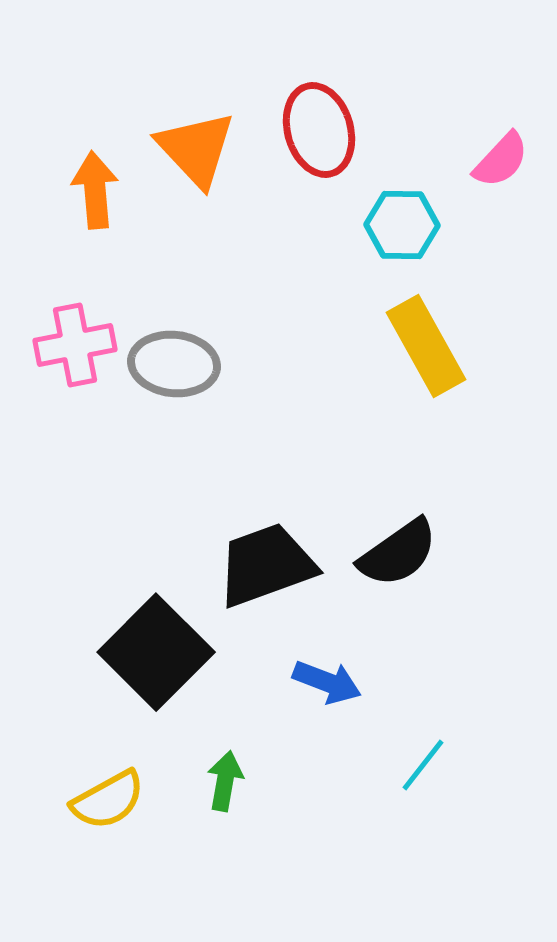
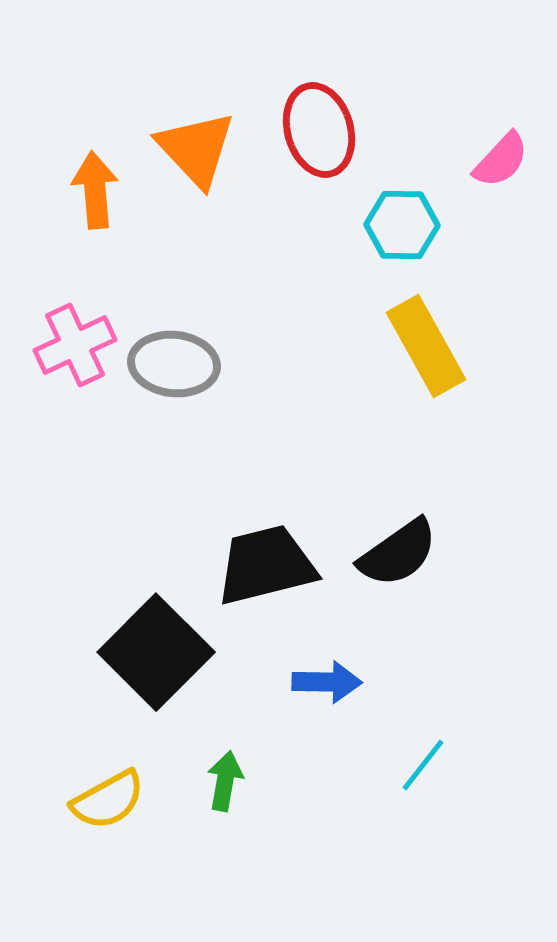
pink cross: rotated 14 degrees counterclockwise
black trapezoid: rotated 6 degrees clockwise
blue arrow: rotated 20 degrees counterclockwise
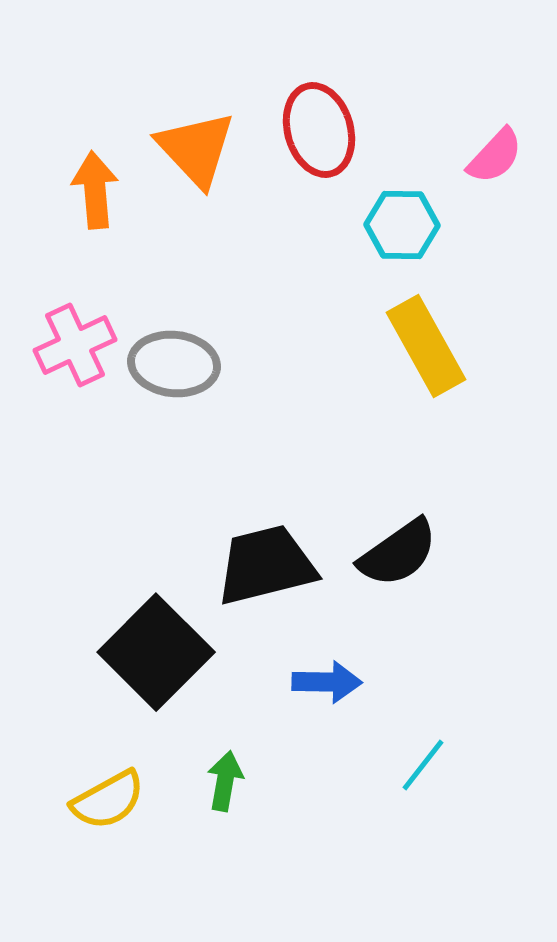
pink semicircle: moved 6 px left, 4 px up
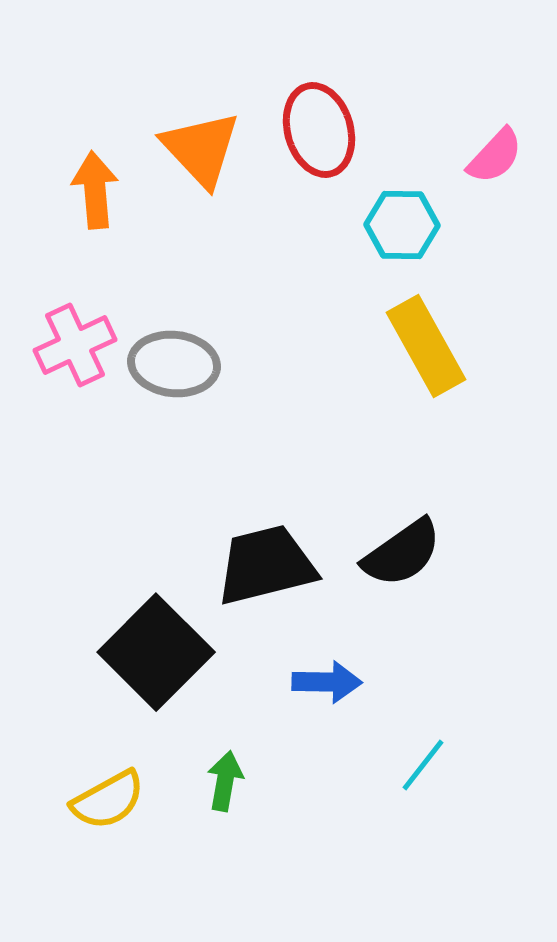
orange triangle: moved 5 px right
black semicircle: moved 4 px right
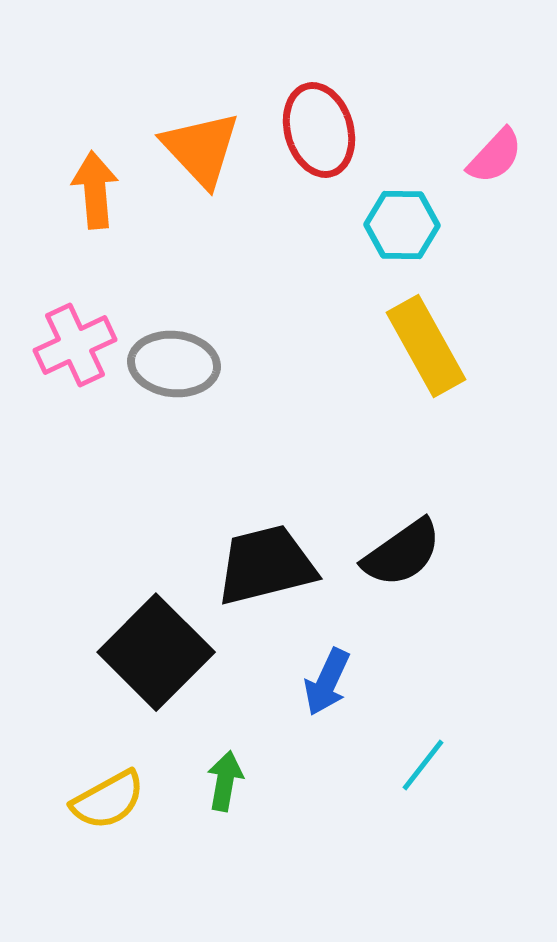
blue arrow: rotated 114 degrees clockwise
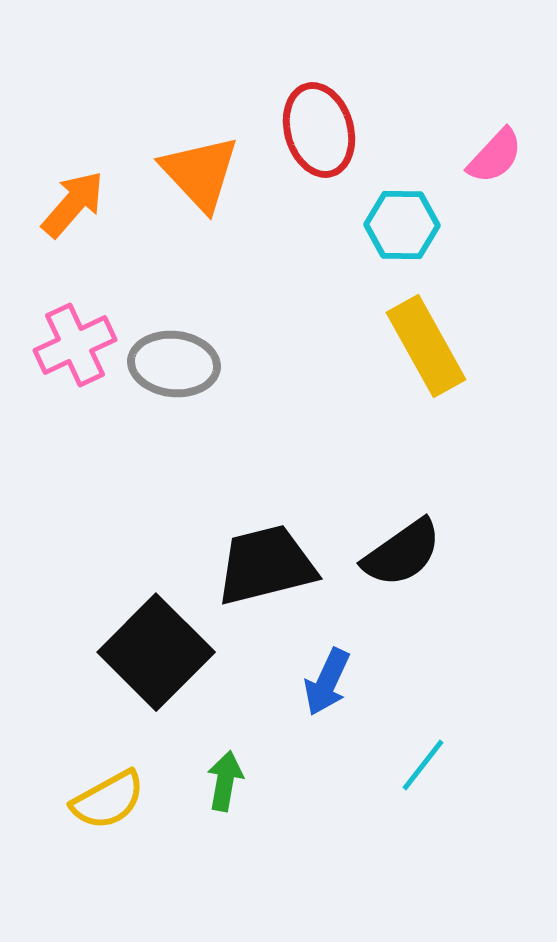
orange triangle: moved 1 px left, 24 px down
orange arrow: moved 22 px left, 14 px down; rotated 46 degrees clockwise
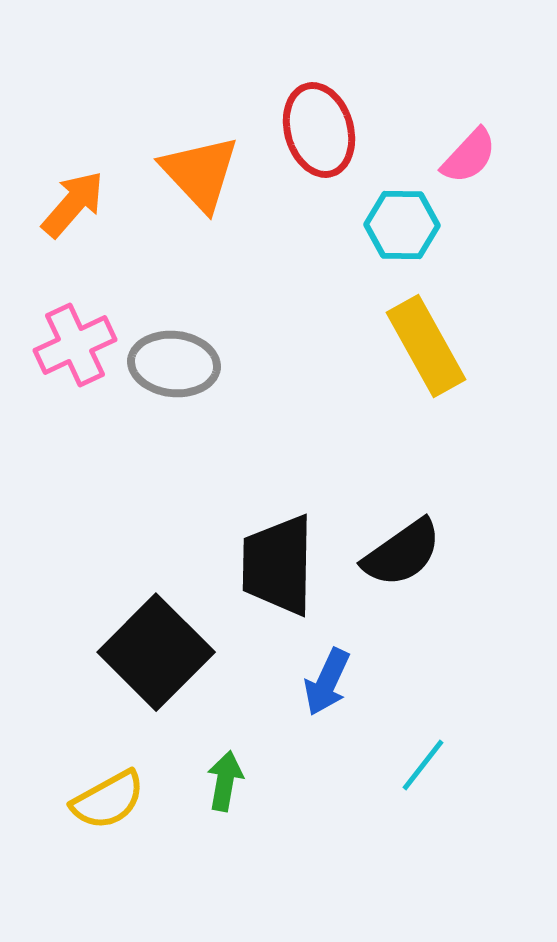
pink semicircle: moved 26 px left
black trapezoid: moved 12 px right; rotated 75 degrees counterclockwise
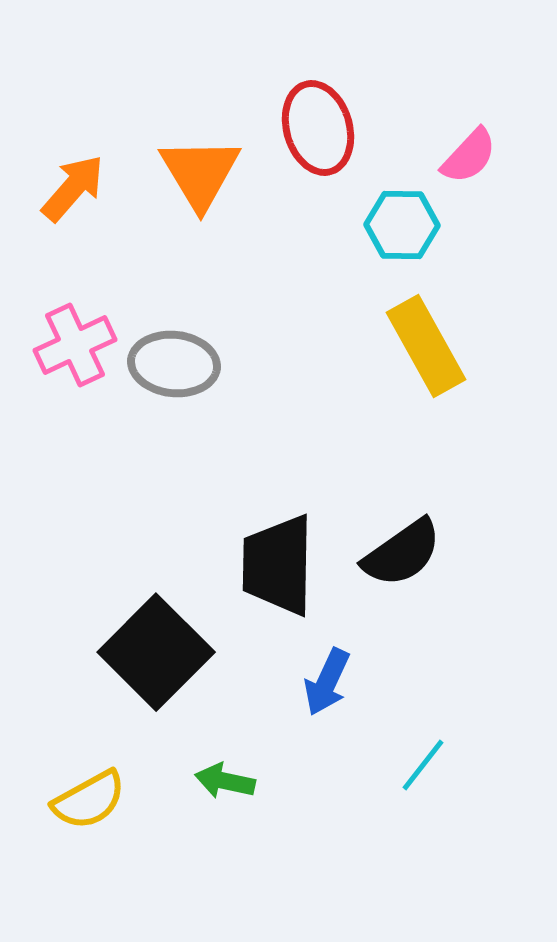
red ellipse: moved 1 px left, 2 px up
orange triangle: rotated 12 degrees clockwise
orange arrow: moved 16 px up
green arrow: rotated 88 degrees counterclockwise
yellow semicircle: moved 19 px left
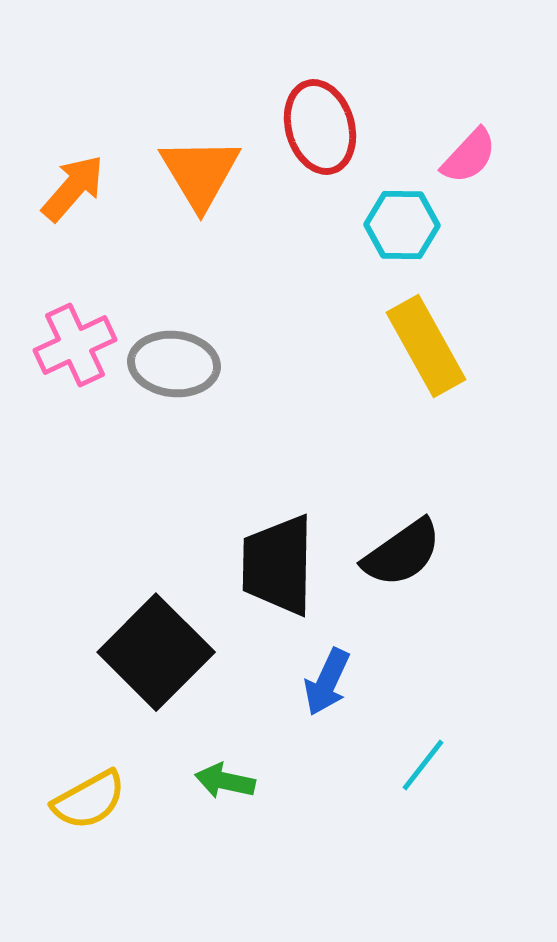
red ellipse: moved 2 px right, 1 px up
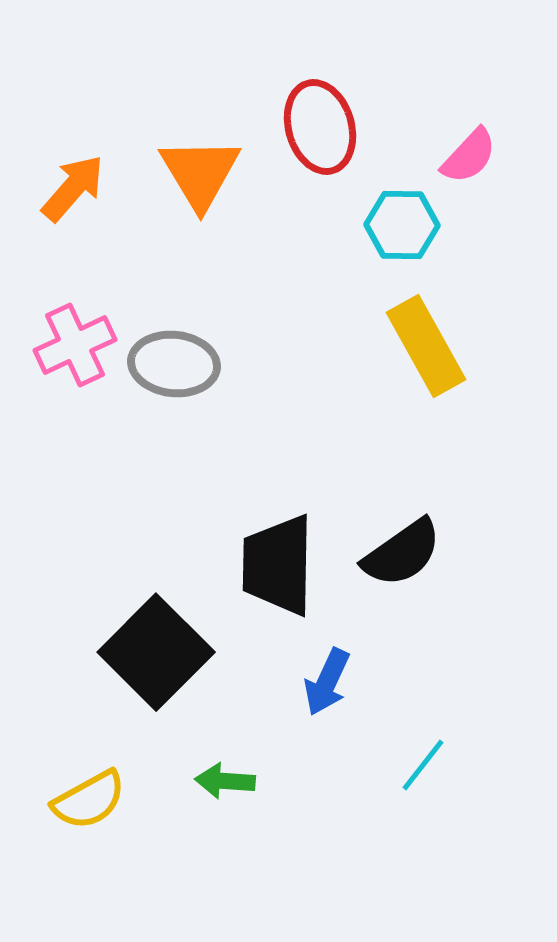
green arrow: rotated 8 degrees counterclockwise
